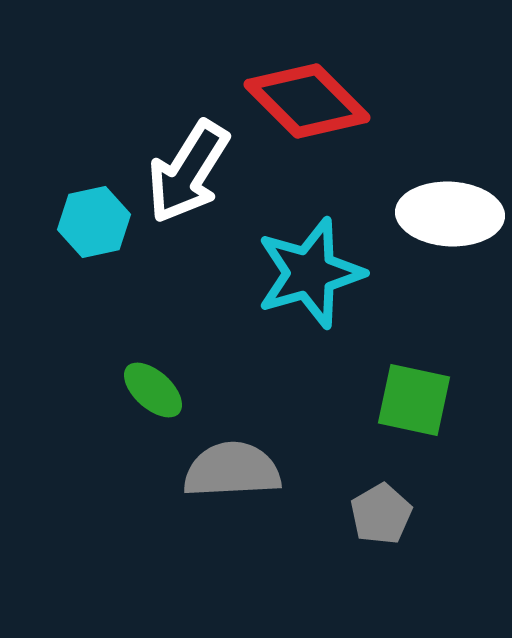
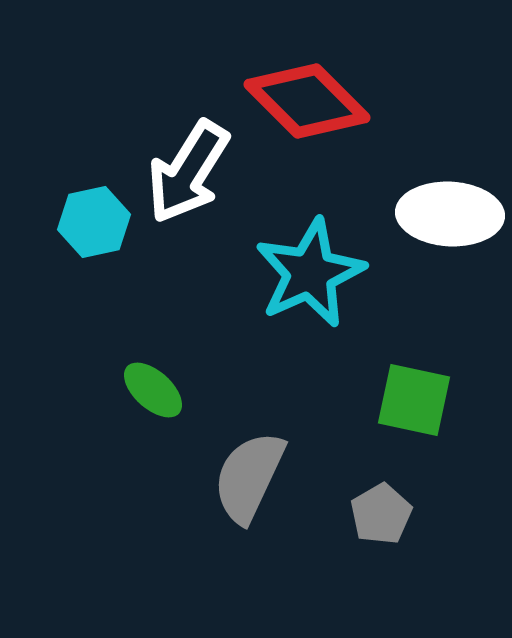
cyan star: rotated 8 degrees counterclockwise
gray semicircle: moved 17 px right, 7 px down; rotated 62 degrees counterclockwise
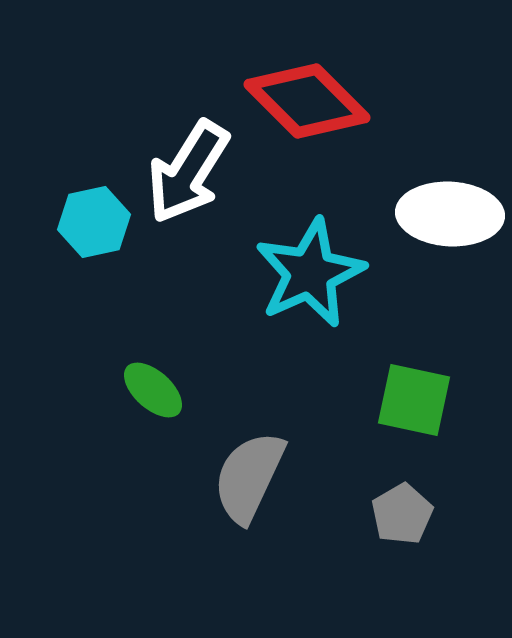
gray pentagon: moved 21 px right
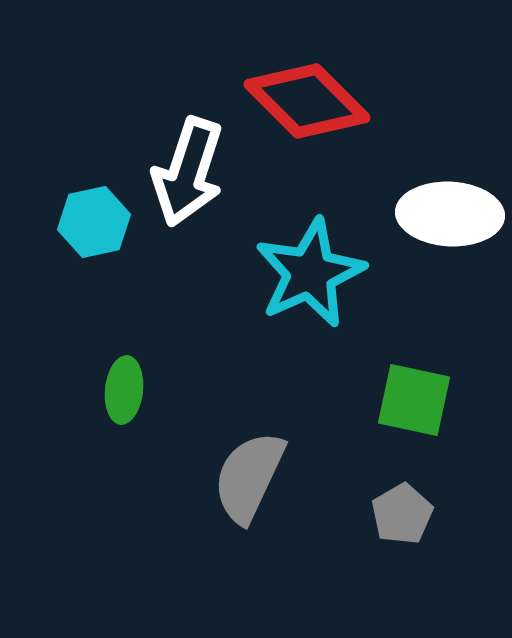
white arrow: rotated 14 degrees counterclockwise
green ellipse: moved 29 px left; rotated 54 degrees clockwise
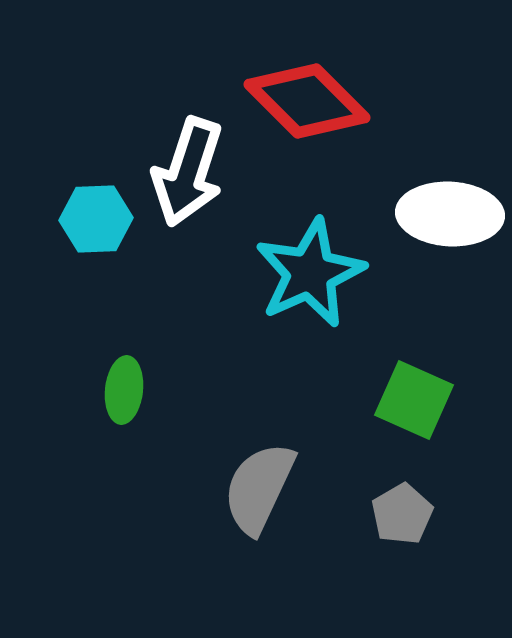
cyan hexagon: moved 2 px right, 3 px up; rotated 10 degrees clockwise
green square: rotated 12 degrees clockwise
gray semicircle: moved 10 px right, 11 px down
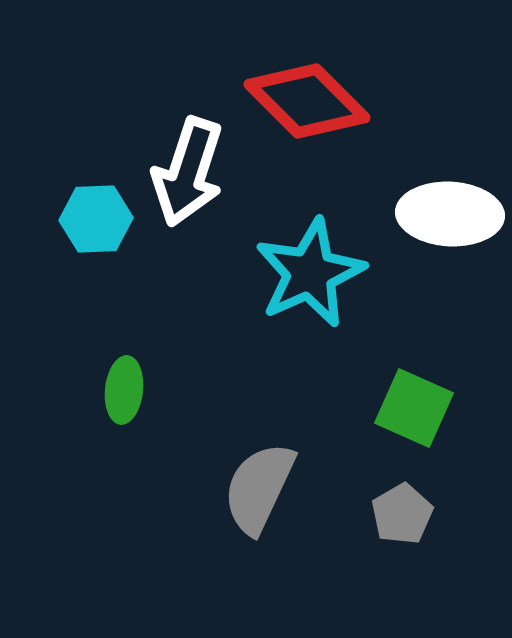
green square: moved 8 px down
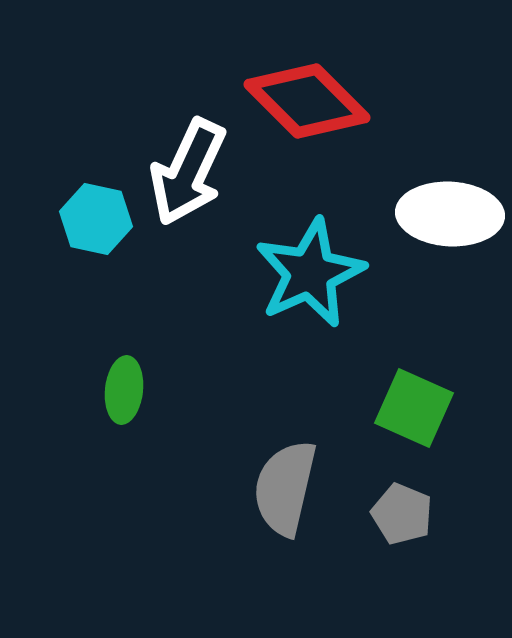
white arrow: rotated 7 degrees clockwise
cyan hexagon: rotated 14 degrees clockwise
gray semicircle: moved 26 px right; rotated 12 degrees counterclockwise
gray pentagon: rotated 20 degrees counterclockwise
